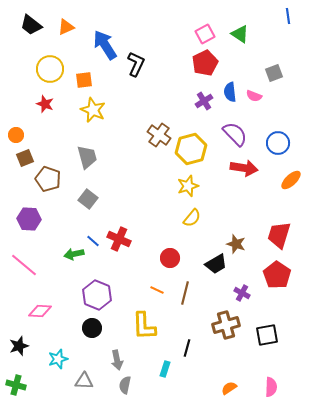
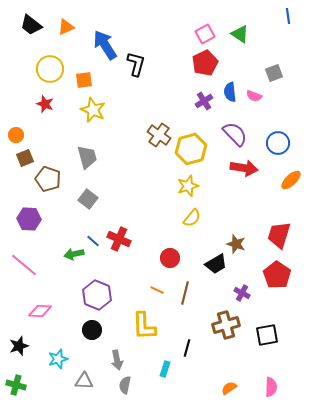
black L-shape at (136, 64): rotated 10 degrees counterclockwise
black circle at (92, 328): moved 2 px down
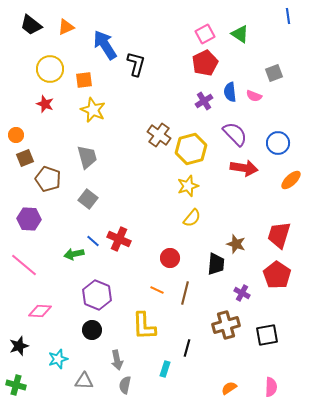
black trapezoid at (216, 264): rotated 55 degrees counterclockwise
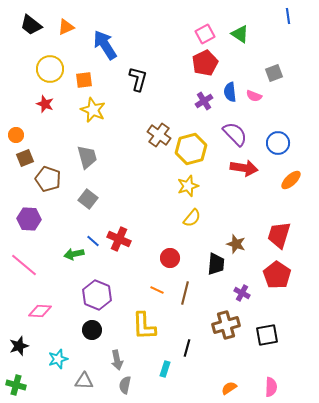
black L-shape at (136, 64): moved 2 px right, 15 px down
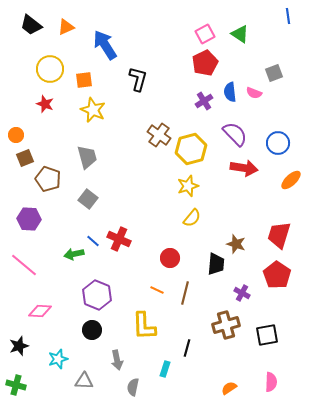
pink semicircle at (254, 96): moved 3 px up
gray semicircle at (125, 385): moved 8 px right, 2 px down
pink semicircle at (271, 387): moved 5 px up
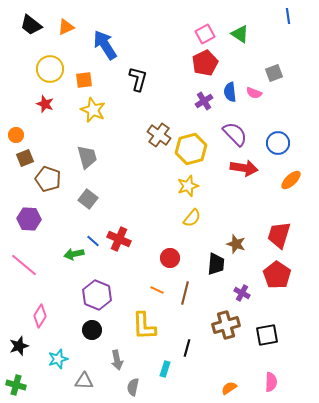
pink diamond at (40, 311): moved 5 px down; rotated 60 degrees counterclockwise
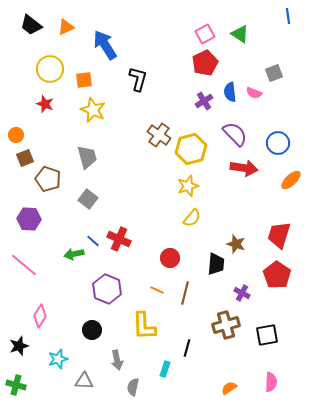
purple hexagon at (97, 295): moved 10 px right, 6 px up
